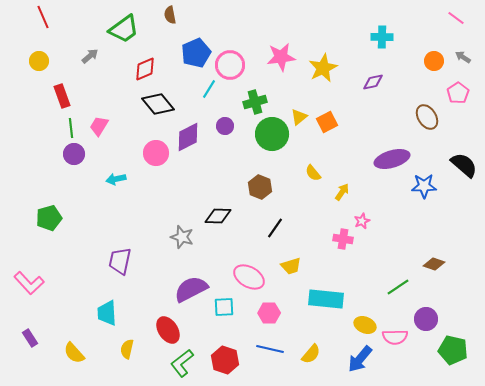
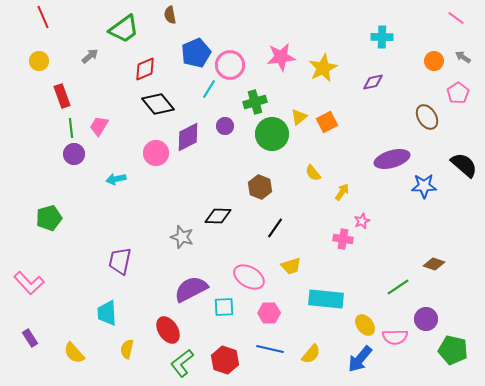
yellow ellipse at (365, 325): rotated 30 degrees clockwise
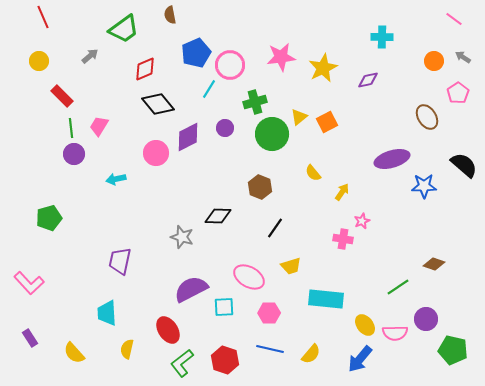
pink line at (456, 18): moved 2 px left, 1 px down
purple diamond at (373, 82): moved 5 px left, 2 px up
red rectangle at (62, 96): rotated 25 degrees counterclockwise
purple circle at (225, 126): moved 2 px down
pink semicircle at (395, 337): moved 4 px up
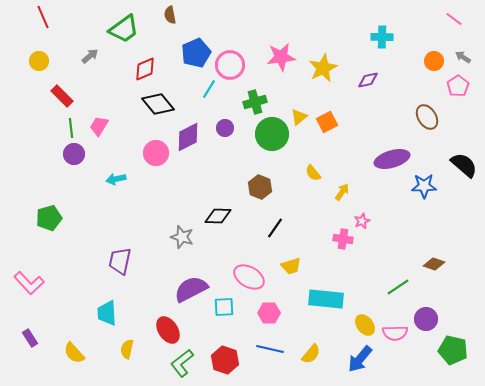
pink pentagon at (458, 93): moved 7 px up
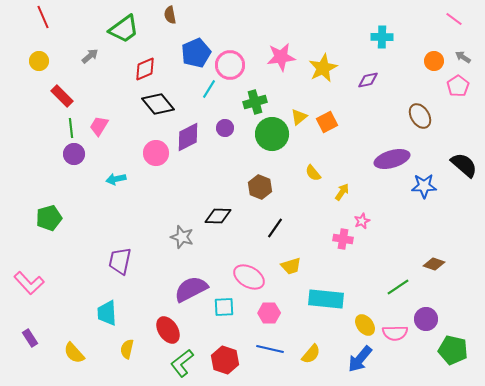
brown ellipse at (427, 117): moved 7 px left, 1 px up
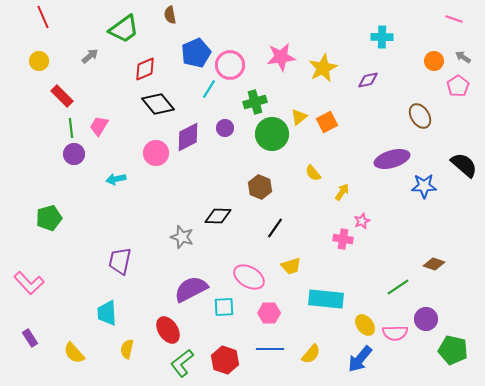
pink line at (454, 19): rotated 18 degrees counterclockwise
blue line at (270, 349): rotated 12 degrees counterclockwise
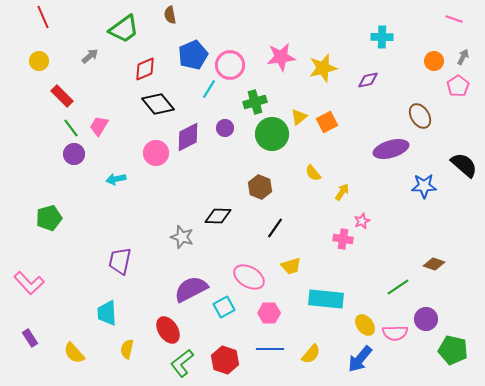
blue pentagon at (196, 53): moved 3 px left, 2 px down
gray arrow at (463, 57): rotated 84 degrees clockwise
yellow star at (323, 68): rotated 12 degrees clockwise
green line at (71, 128): rotated 30 degrees counterclockwise
purple ellipse at (392, 159): moved 1 px left, 10 px up
cyan square at (224, 307): rotated 25 degrees counterclockwise
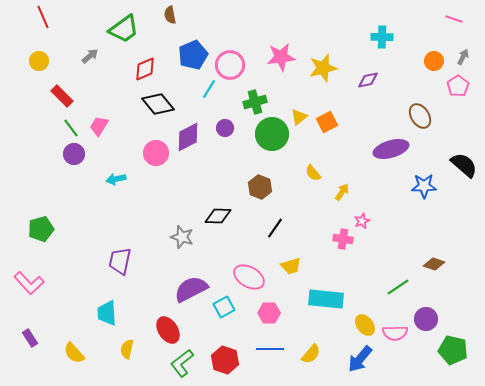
green pentagon at (49, 218): moved 8 px left, 11 px down
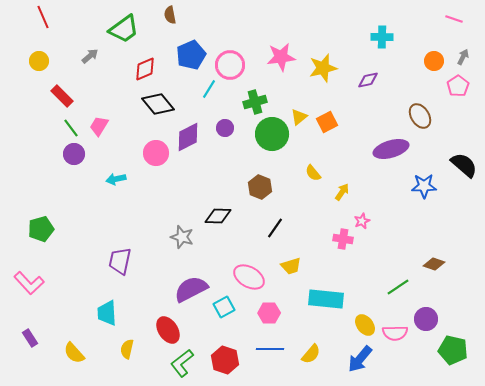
blue pentagon at (193, 55): moved 2 px left
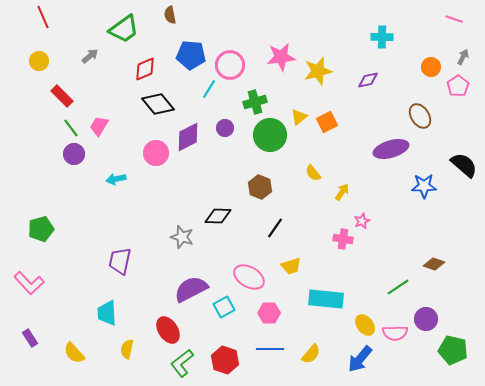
blue pentagon at (191, 55): rotated 28 degrees clockwise
orange circle at (434, 61): moved 3 px left, 6 px down
yellow star at (323, 68): moved 5 px left, 3 px down
green circle at (272, 134): moved 2 px left, 1 px down
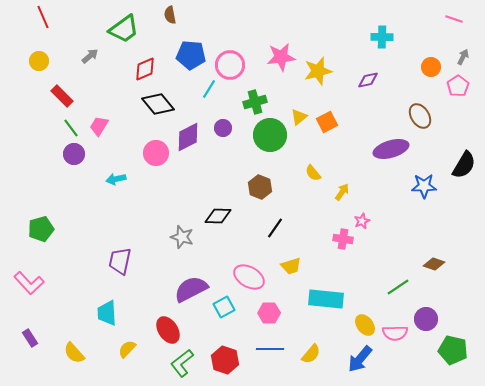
purple circle at (225, 128): moved 2 px left
black semicircle at (464, 165): rotated 80 degrees clockwise
yellow semicircle at (127, 349): rotated 30 degrees clockwise
